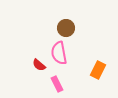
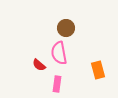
orange rectangle: rotated 42 degrees counterclockwise
pink rectangle: rotated 35 degrees clockwise
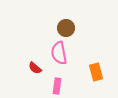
red semicircle: moved 4 px left, 3 px down
orange rectangle: moved 2 px left, 2 px down
pink rectangle: moved 2 px down
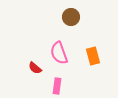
brown circle: moved 5 px right, 11 px up
pink semicircle: rotated 10 degrees counterclockwise
orange rectangle: moved 3 px left, 16 px up
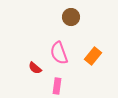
orange rectangle: rotated 54 degrees clockwise
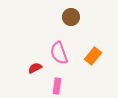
red semicircle: rotated 112 degrees clockwise
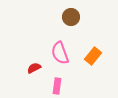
pink semicircle: moved 1 px right
red semicircle: moved 1 px left
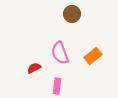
brown circle: moved 1 px right, 3 px up
orange rectangle: rotated 12 degrees clockwise
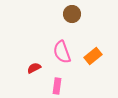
pink semicircle: moved 2 px right, 1 px up
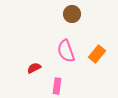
pink semicircle: moved 4 px right, 1 px up
orange rectangle: moved 4 px right, 2 px up; rotated 12 degrees counterclockwise
